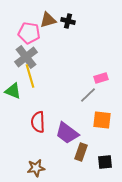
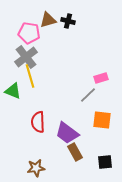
brown rectangle: moved 6 px left; rotated 48 degrees counterclockwise
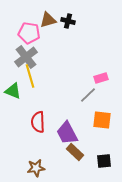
purple trapezoid: rotated 25 degrees clockwise
brown rectangle: rotated 18 degrees counterclockwise
black square: moved 1 px left, 1 px up
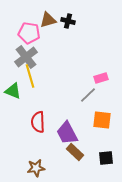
black square: moved 2 px right, 3 px up
